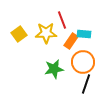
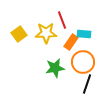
orange rectangle: moved 1 px down
green star: moved 1 px right, 1 px up
black line: moved 1 px right
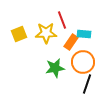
yellow square: rotated 14 degrees clockwise
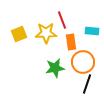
cyan rectangle: moved 8 px right, 3 px up
orange rectangle: rotated 42 degrees counterclockwise
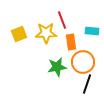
green star: moved 2 px right, 1 px up
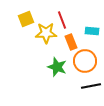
yellow square: moved 7 px right, 15 px up
orange rectangle: rotated 14 degrees counterclockwise
orange circle: moved 2 px right, 1 px up
green star: rotated 30 degrees clockwise
black line: moved 4 px right, 2 px down; rotated 60 degrees clockwise
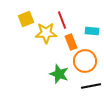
green star: moved 2 px right, 7 px down
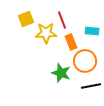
green star: moved 2 px right, 1 px up
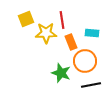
red line: rotated 12 degrees clockwise
cyan rectangle: moved 2 px down
black line: moved 1 px up
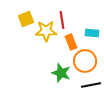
yellow star: moved 2 px up
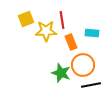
orange circle: moved 2 px left, 4 px down
